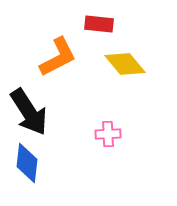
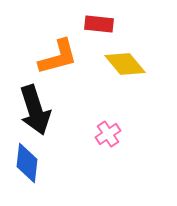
orange L-shape: rotated 12 degrees clockwise
black arrow: moved 6 px right, 2 px up; rotated 15 degrees clockwise
pink cross: rotated 30 degrees counterclockwise
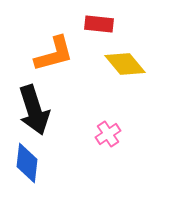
orange L-shape: moved 4 px left, 3 px up
black arrow: moved 1 px left
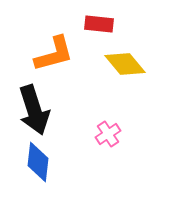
blue diamond: moved 11 px right, 1 px up
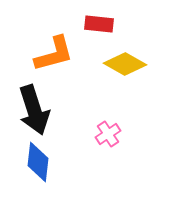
yellow diamond: rotated 21 degrees counterclockwise
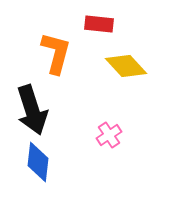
orange L-shape: moved 2 px right, 1 px up; rotated 60 degrees counterclockwise
yellow diamond: moved 1 px right, 2 px down; rotated 18 degrees clockwise
black arrow: moved 2 px left
pink cross: moved 1 px right, 1 px down
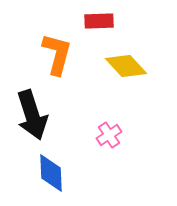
red rectangle: moved 3 px up; rotated 8 degrees counterclockwise
orange L-shape: moved 1 px right, 1 px down
black arrow: moved 5 px down
blue diamond: moved 13 px right, 11 px down; rotated 9 degrees counterclockwise
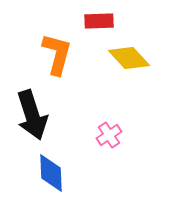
yellow diamond: moved 3 px right, 8 px up
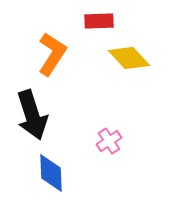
orange L-shape: moved 5 px left; rotated 18 degrees clockwise
pink cross: moved 6 px down
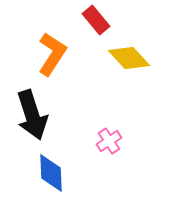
red rectangle: moved 3 px left, 1 px up; rotated 52 degrees clockwise
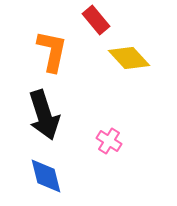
orange L-shape: moved 3 px up; rotated 21 degrees counterclockwise
black arrow: moved 12 px right
pink cross: rotated 25 degrees counterclockwise
blue diamond: moved 5 px left, 3 px down; rotated 12 degrees counterclockwise
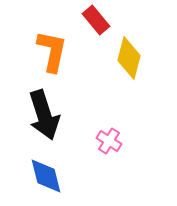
yellow diamond: rotated 57 degrees clockwise
